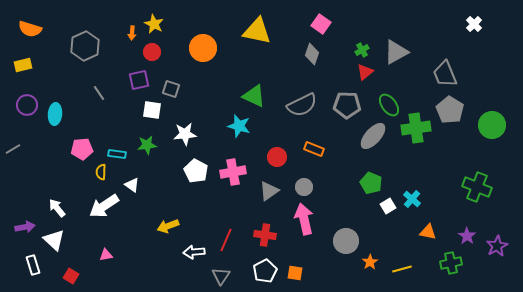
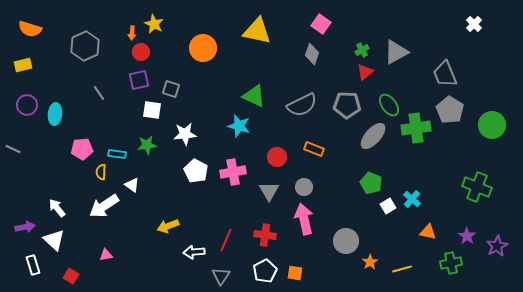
red circle at (152, 52): moved 11 px left
gray line at (13, 149): rotated 56 degrees clockwise
gray triangle at (269, 191): rotated 25 degrees counterclockwise
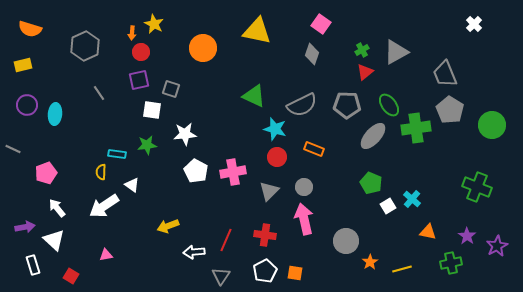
cyan star at (239, 126): moved 36 px right, 3 px down
pink pentagon at (82, 149): moved 36 px left, 24 px down; rotated 15 degrees counterclockwise
gray triangle at (269, 191): rotated 15 degrees clockwise
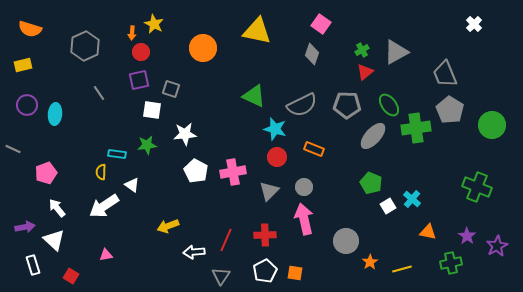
red cross at (265, 235): rotated 10 degrees counterclockwise
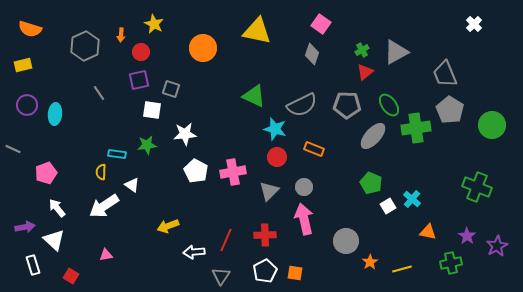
orange arrow at (132, 33): moved 11 px left, 2 px down
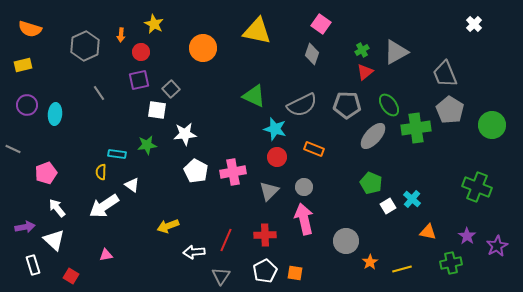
gray square at (171, 89): rotated 30 degrees clockwise
white square at (152, 110): moved 5 px right
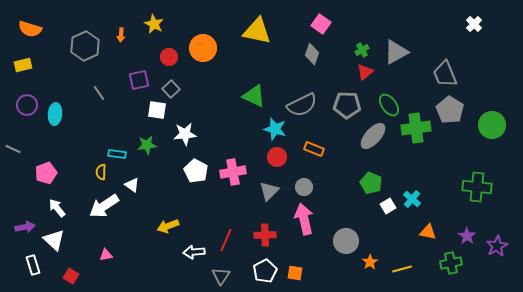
red circle at (141, 52): moved 28 px right, 5 px down
green cross at (477, 187): rotated 16 degrees counterclockwise
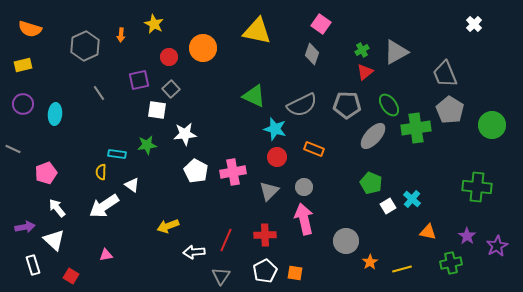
purple circle at (27, 105): moved 4 px left, 1 px up
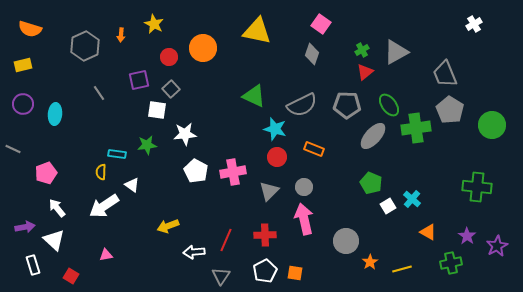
white cross at (474, 24): rotated 14 degrees clockwise
orange triangle at (428, 232): rotated 18 degrees clockwise
